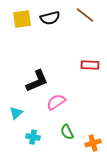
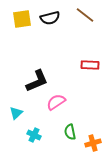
green semicircle: moved 3 px right; rotated 14 degrees clockwise
cyan cross: moved 1 px right, 2 px up; rotated 16 degrees clockwise
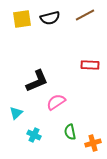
brown line: rotated 66 degrees counterclockwise
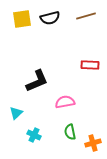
brown line: moved 1 px right, 1 px down; rotated 12 degrees clockwise
pink semicircle: moved 9 px right; rotated 24 degrees clockwise
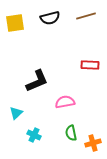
yellow square: moved 7 px left, 4 px down
green semicircle: moved 1 px right, 1 px down
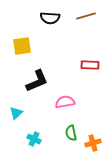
black semicircle: rotated 18 degrees clockwise
yellow square: moved 7 px right, 23 px down
cyan cross: moved 4 px down
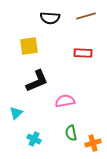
yellow square: moved 7 px right
red rectangle: moved 7 px left, 12 px up
pink semicircle: moved 1 px up
